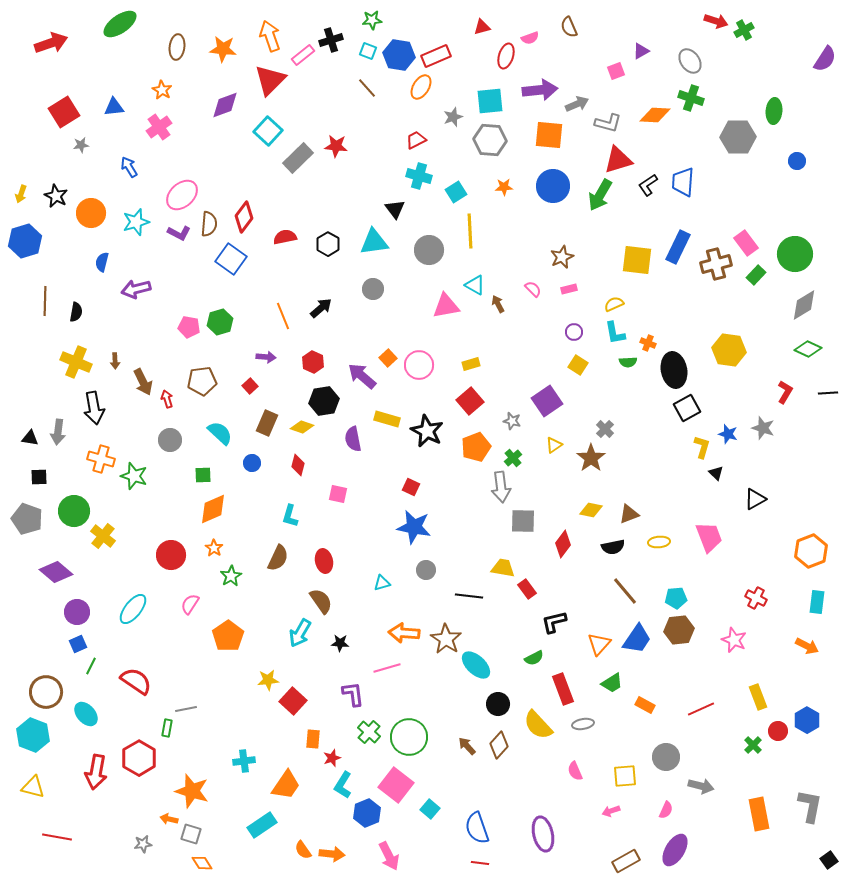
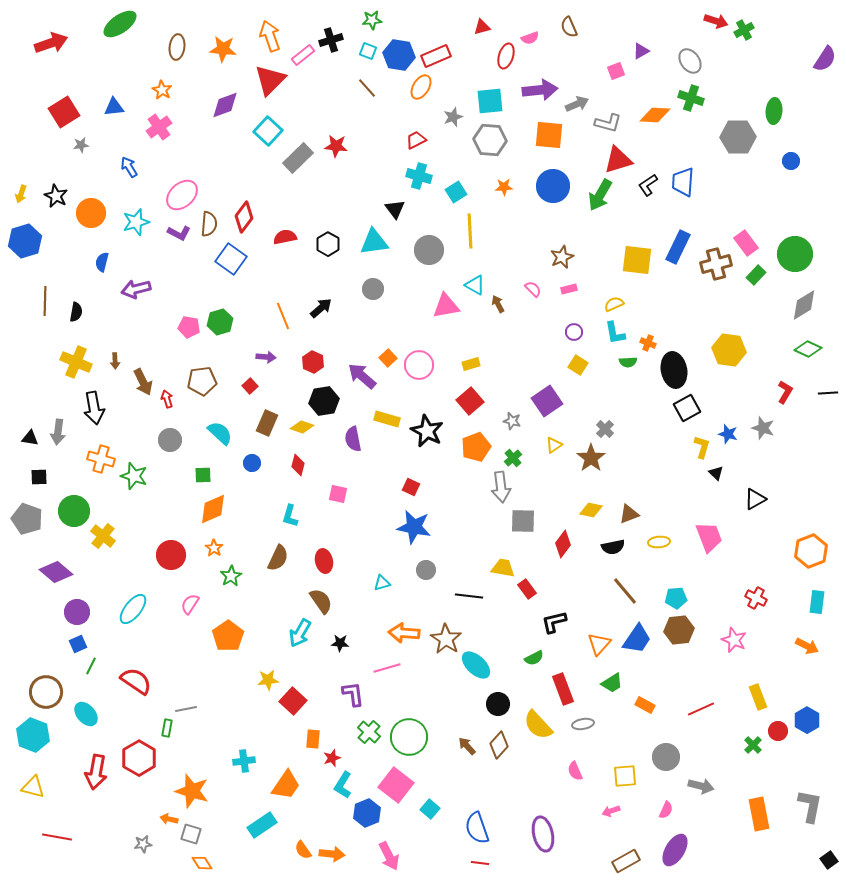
blue circle at (797, 161): moved 6 px left
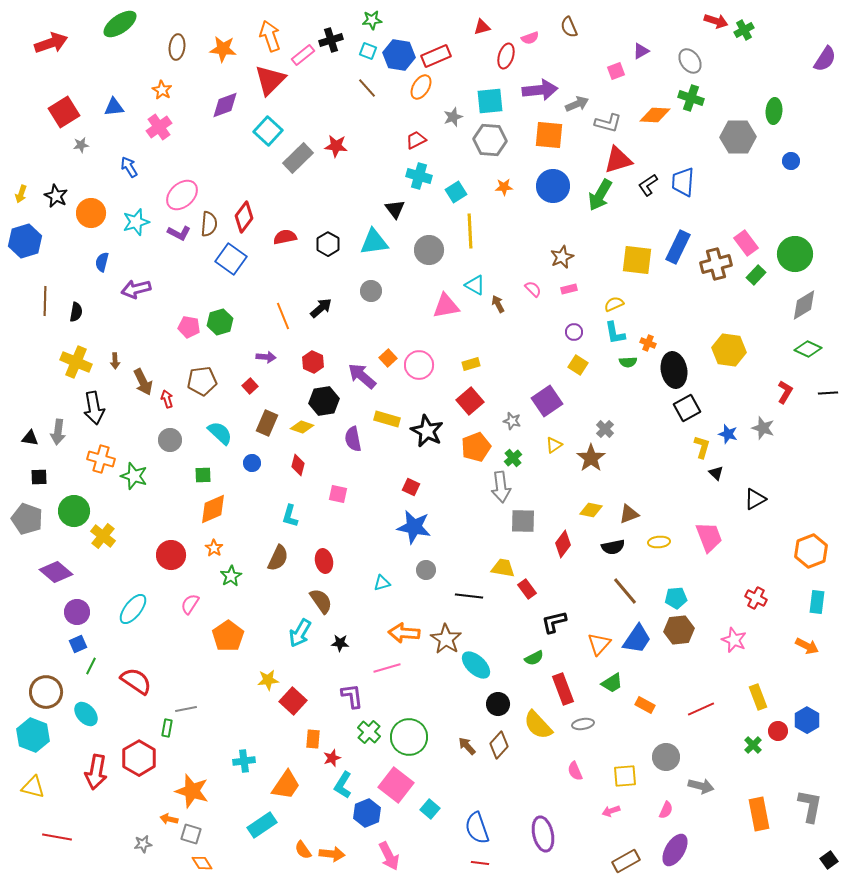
gray circle at (373, 289): moved 2 px left, 2 px down
purple L-shape at (353, 694): moved 1 px left, 2 px down
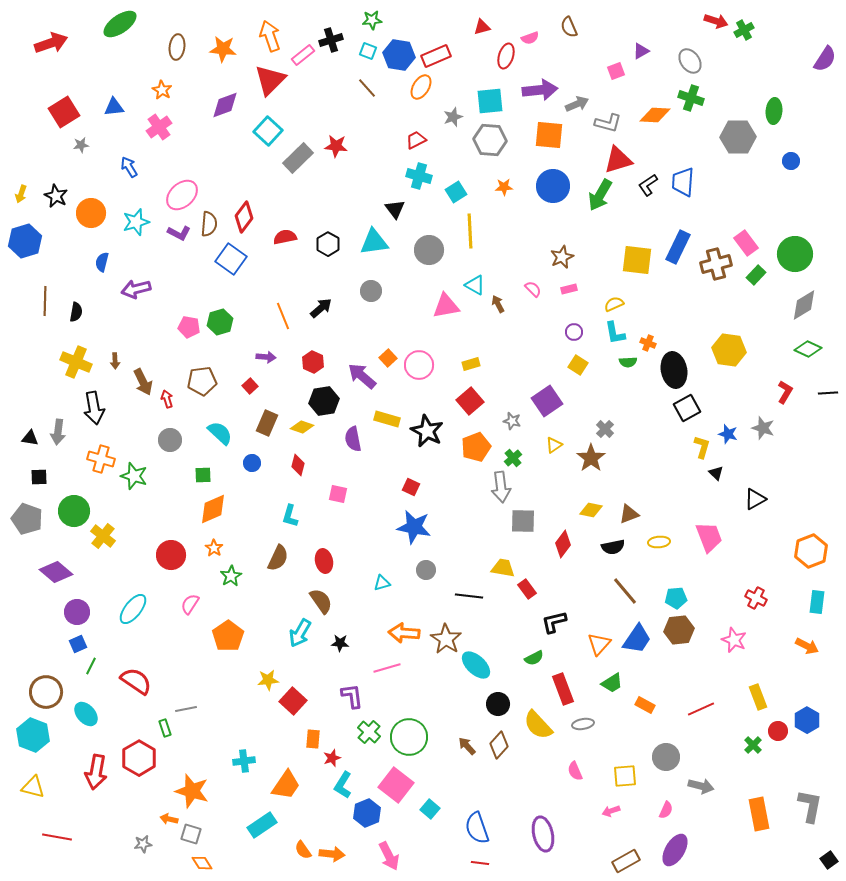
green rectangle at (167, 728): moved 2 px left; rotated 30 degrees counterclockwise
